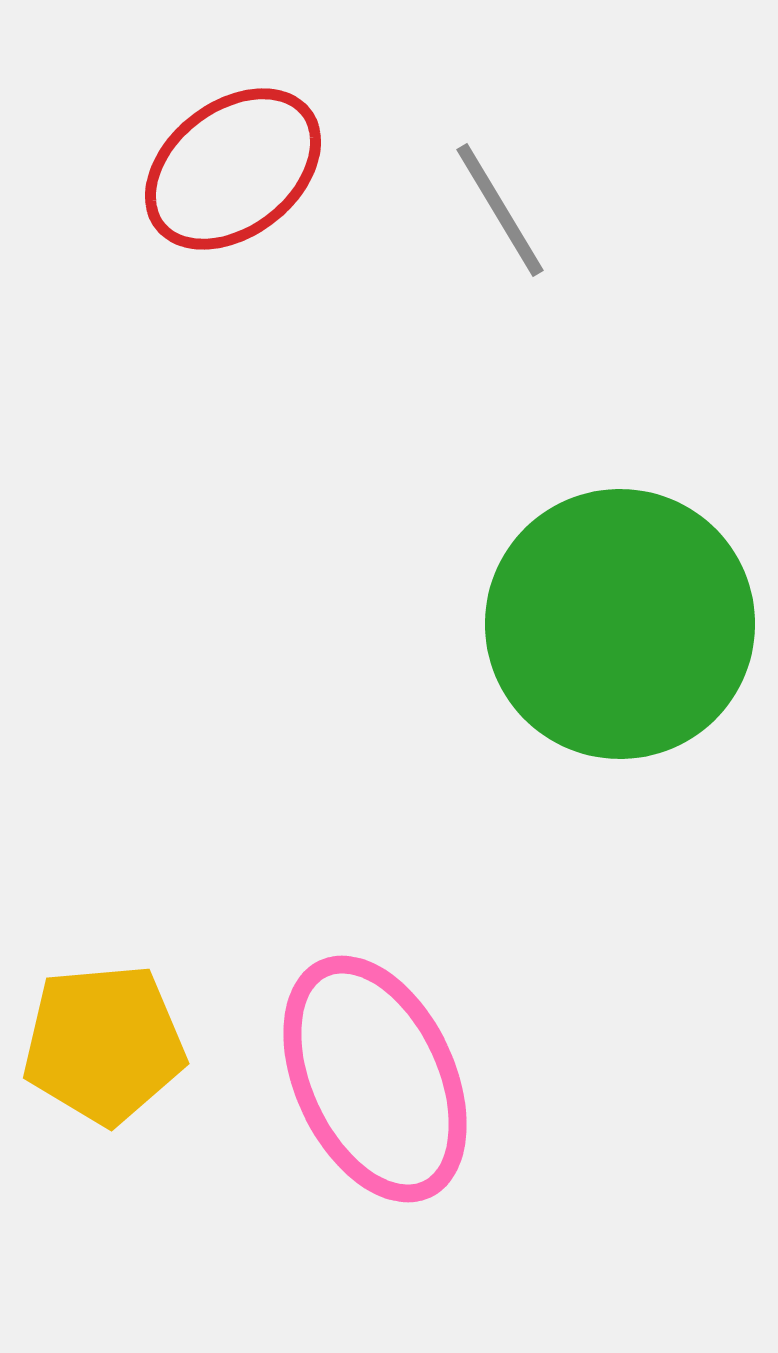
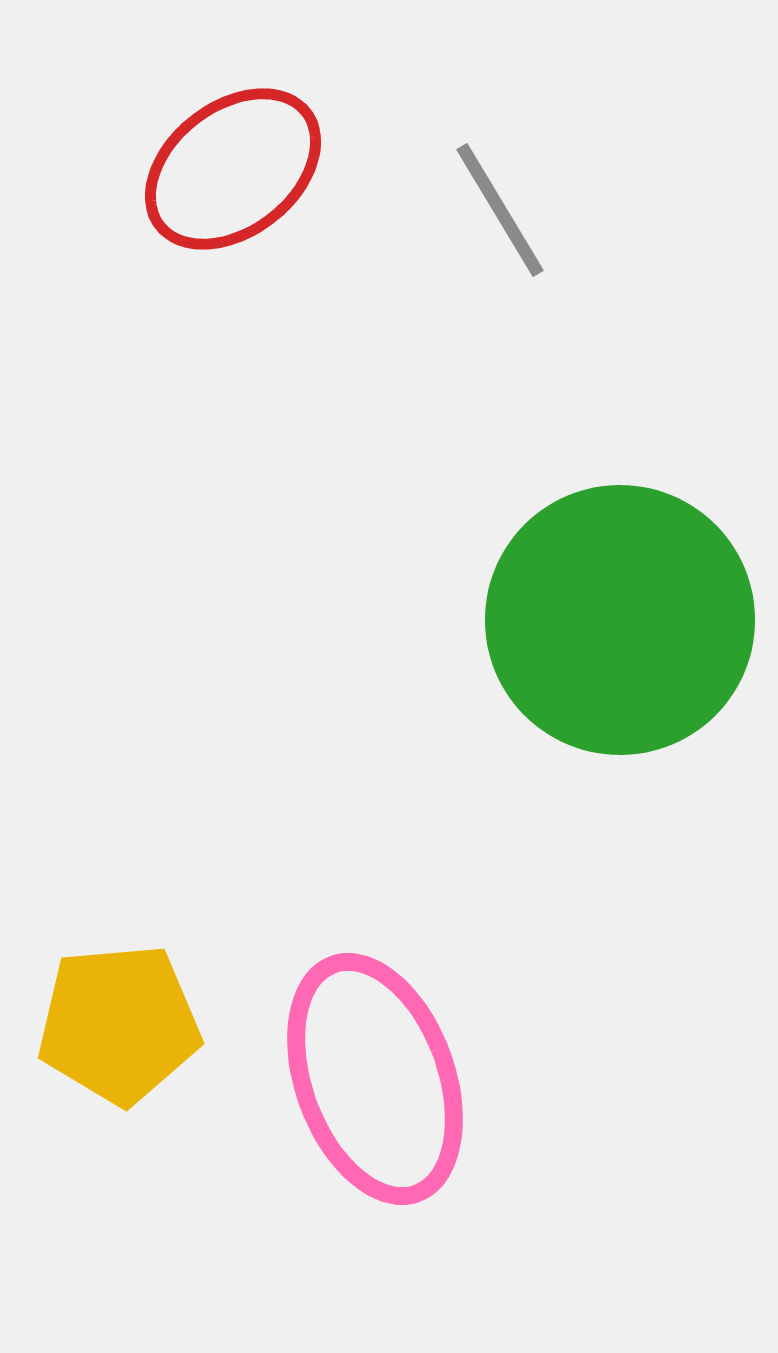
green circle: moved 4 px up
yellow pentagon: moved 15 px right, 20 px up
pink ellipse: rotated 5 degrees clockwise
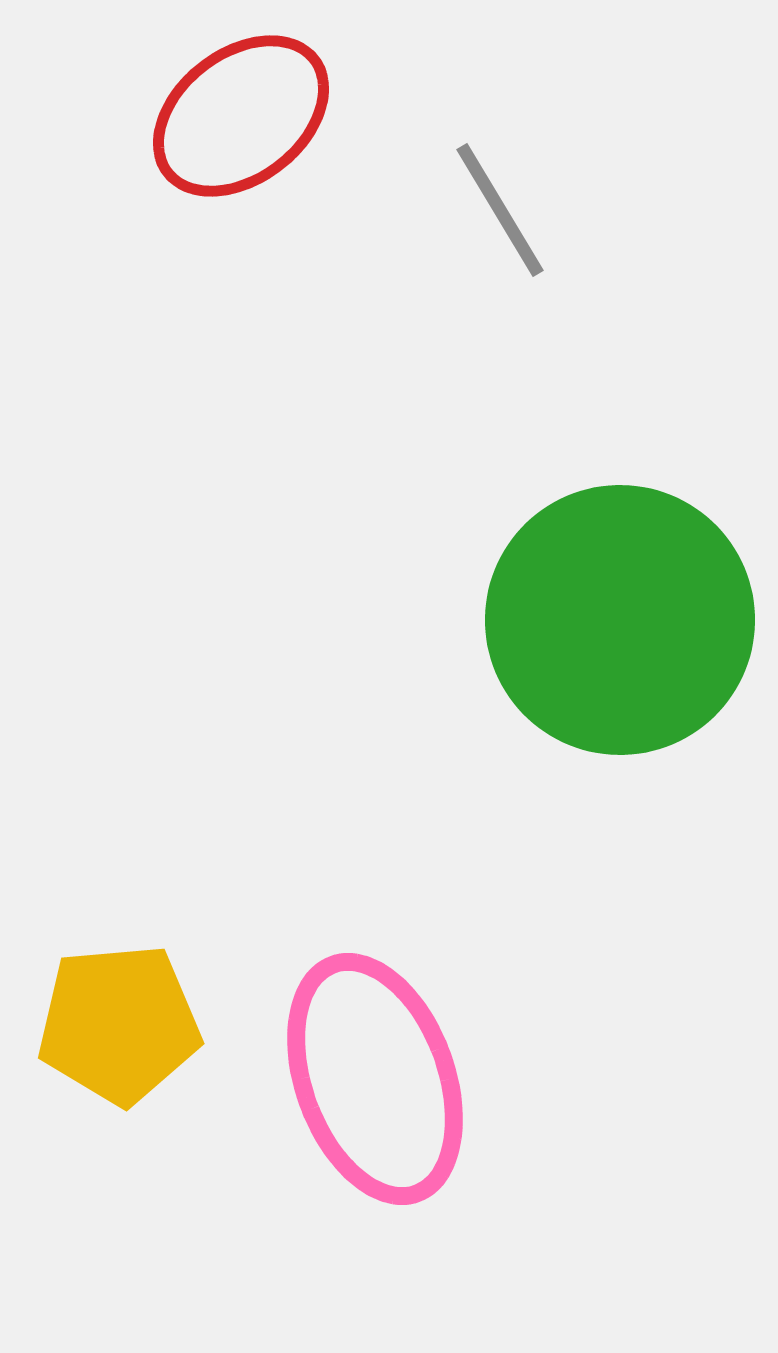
red ellipse: moved 8 px right, 53 px up
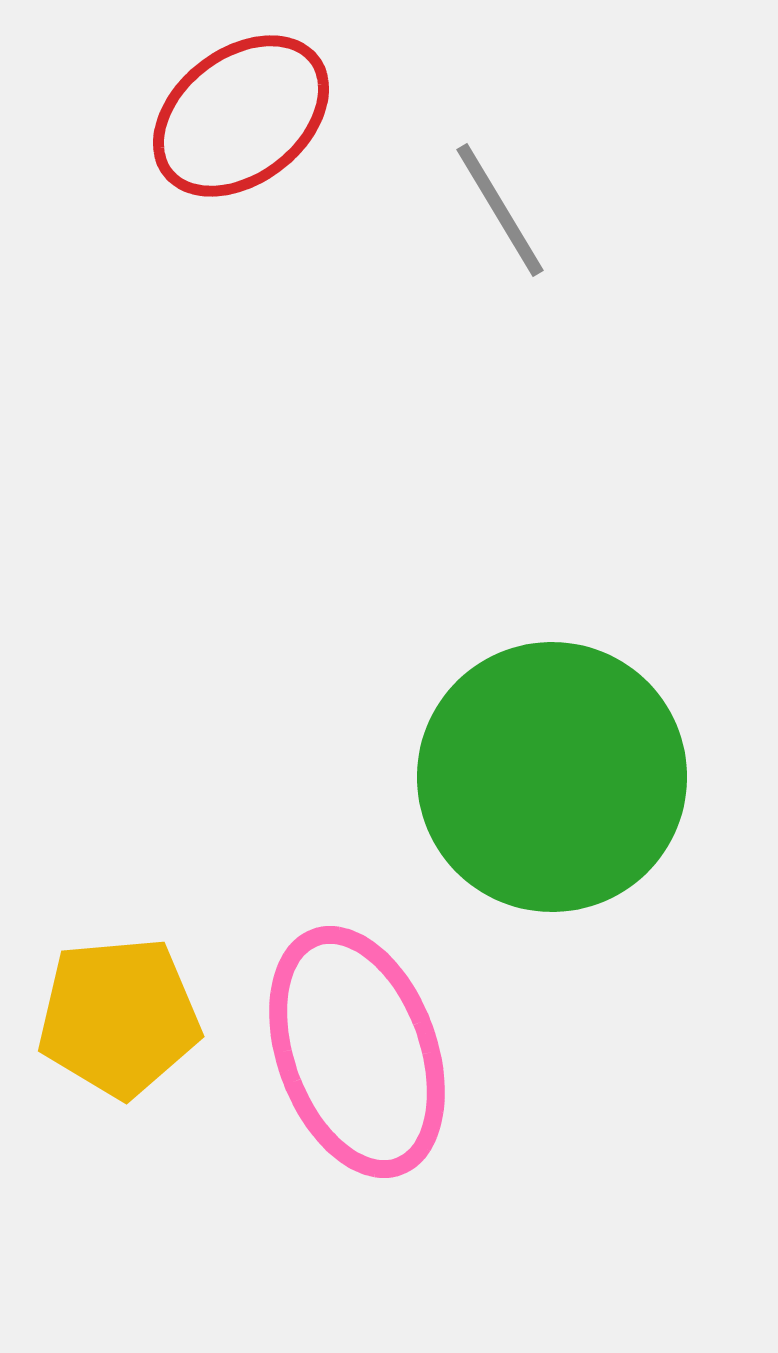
green circle: moved 68 px left, 157 px down
yellow pentagon: moved 7 px up
pink ellipse: moved 18 px left, 27 px up
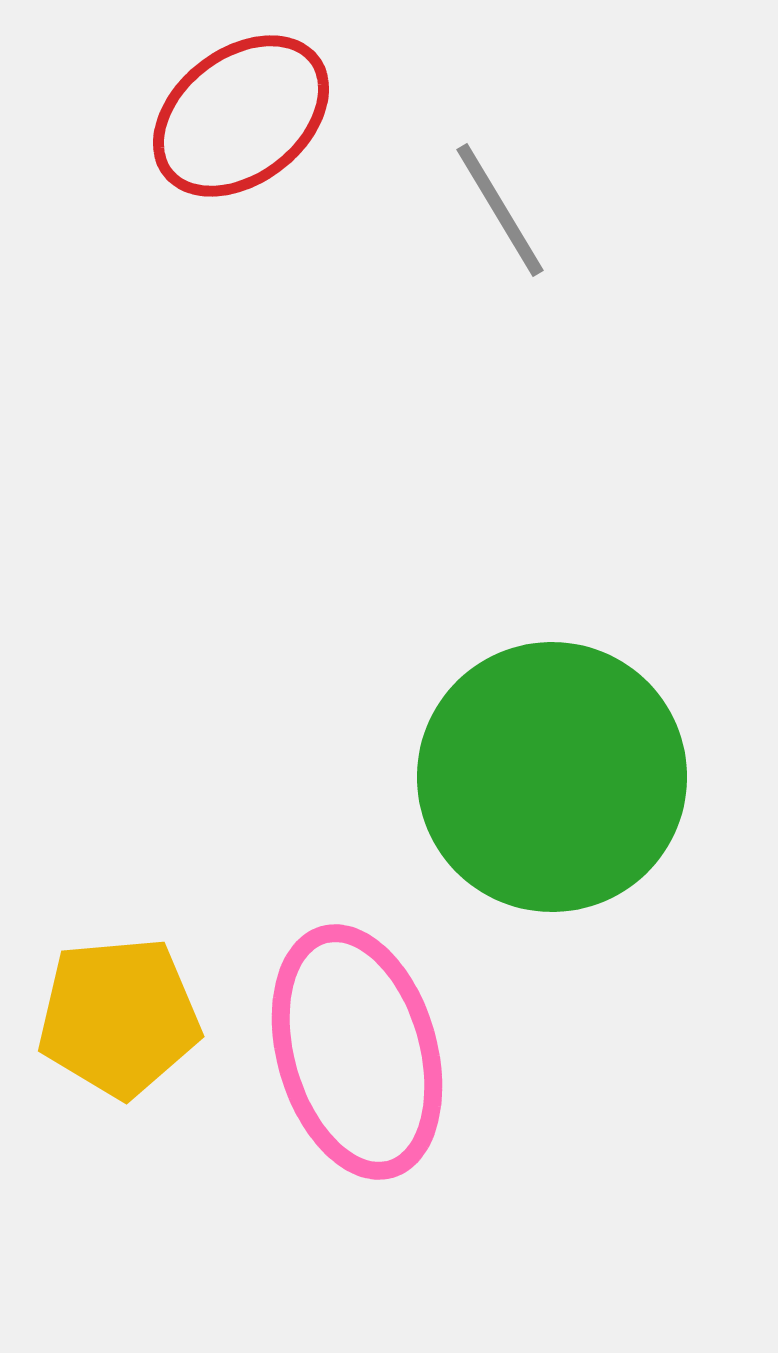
pink ellipse: rotated 4 degrees clockwise
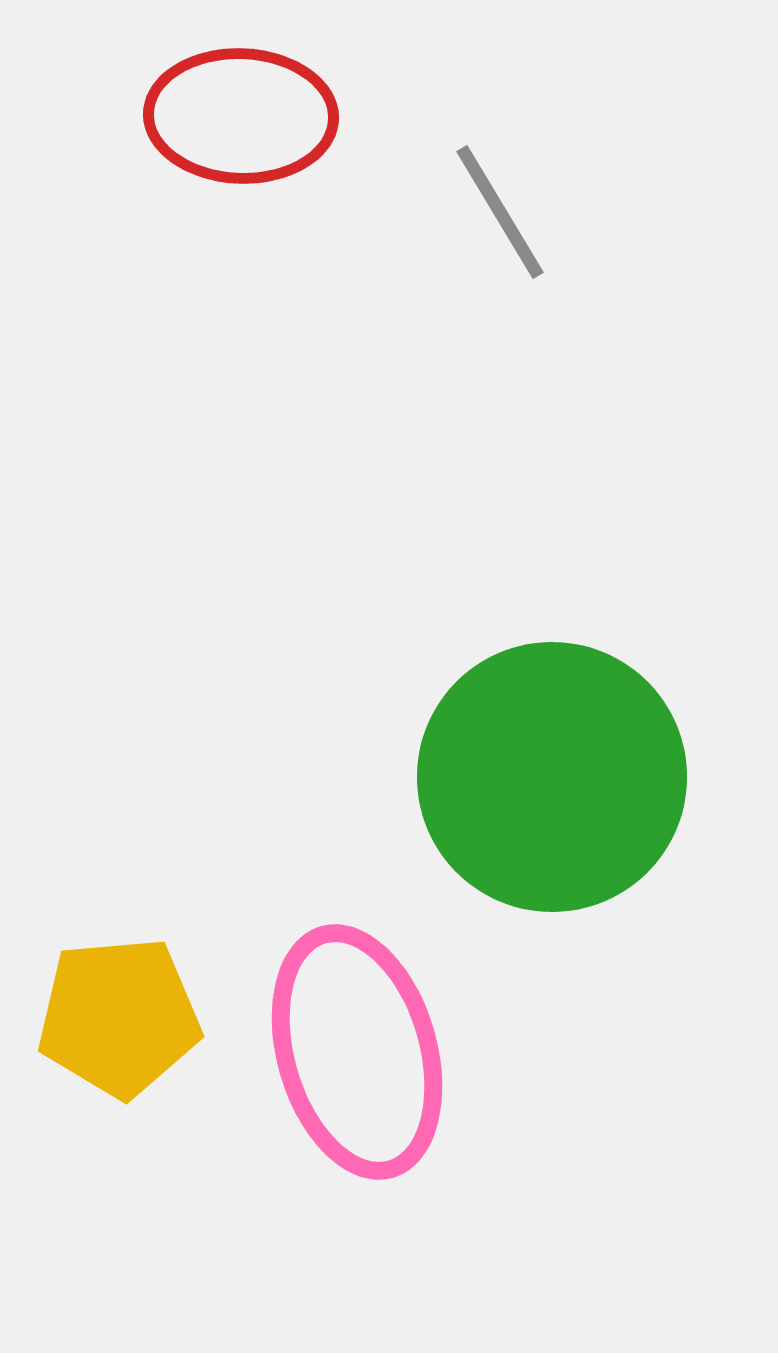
red ellipse: rotated 40 degrees clockwise
gray line: moved 2 px down
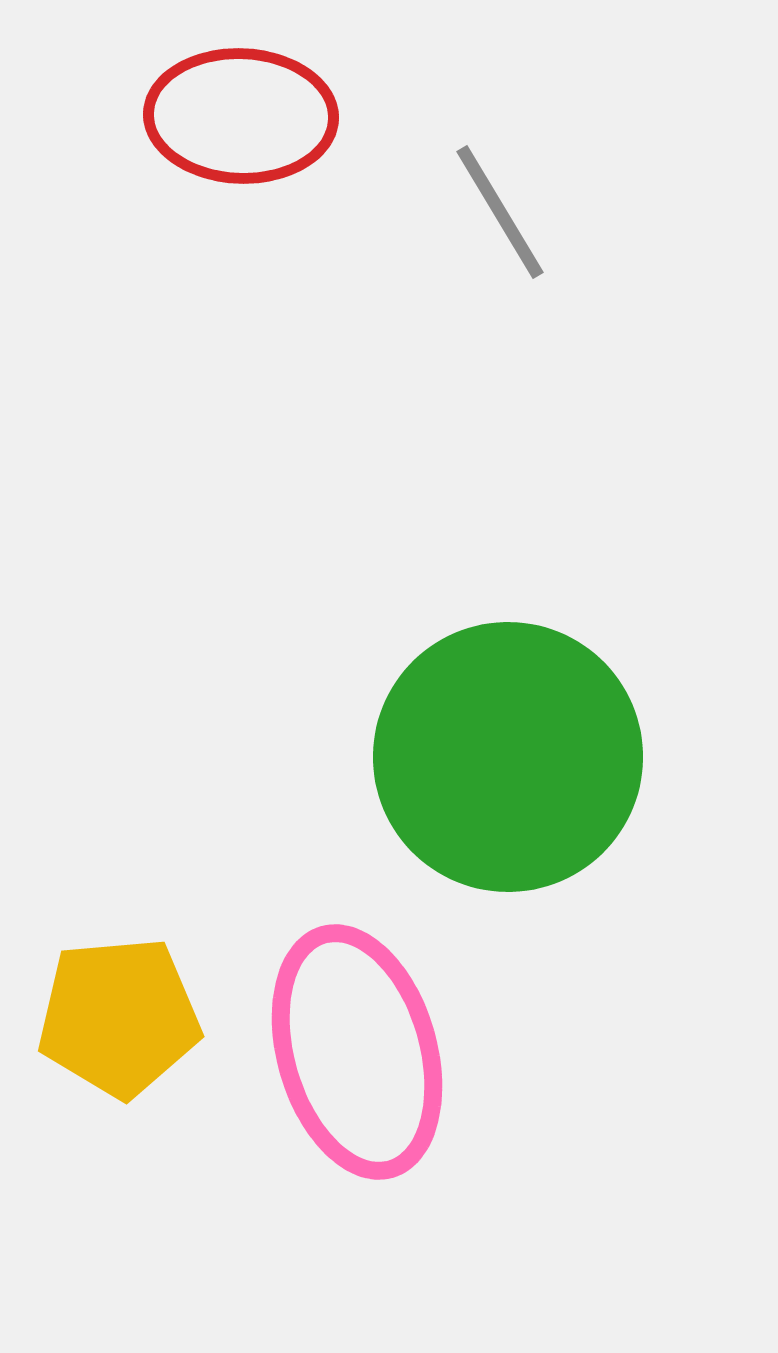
green circle: moved 44 px left, 20 px up
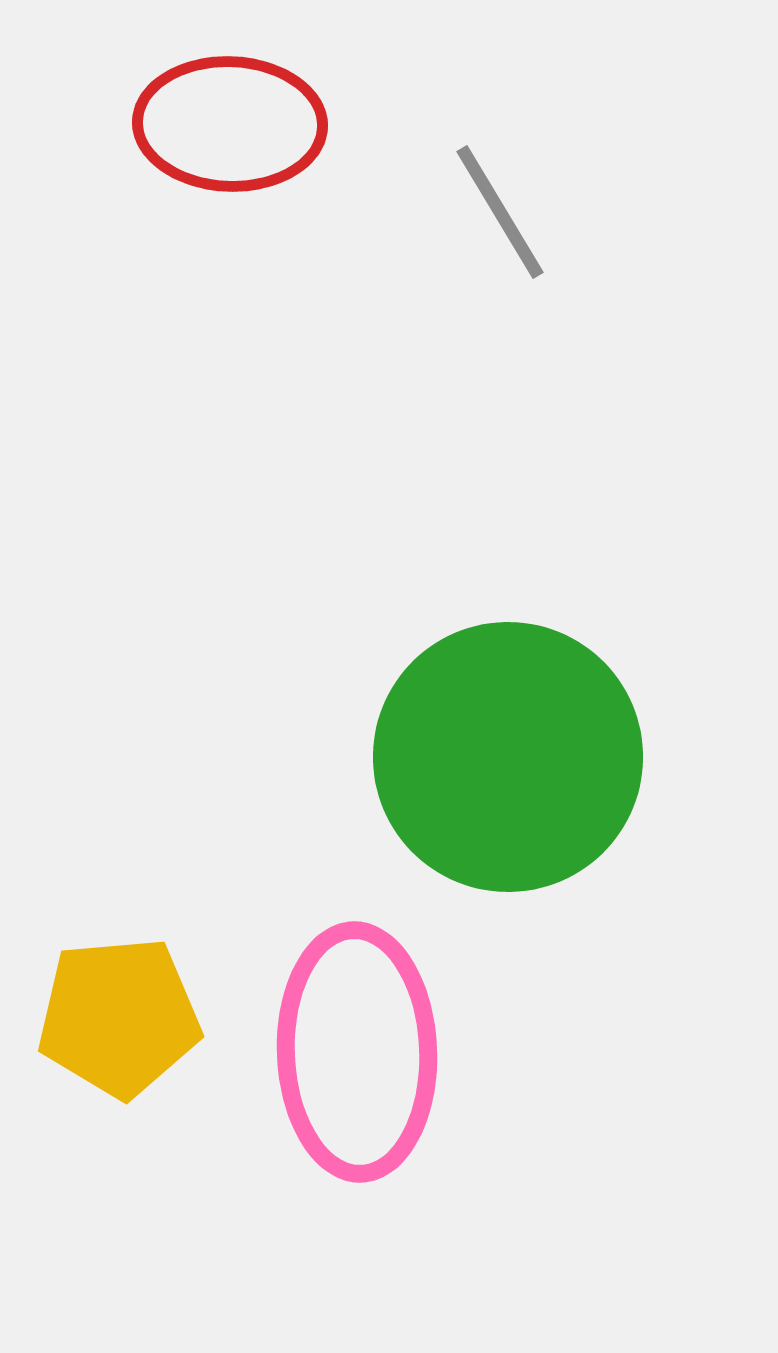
red ellipse: moved 11 px left, 8 px down
pink ellipse: rotated 14 degrees clockwise
